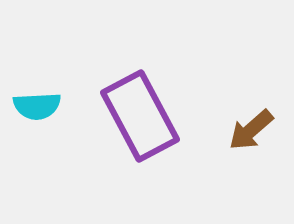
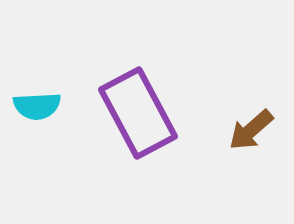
purple rectangle: moved 2 px left, 3 px up
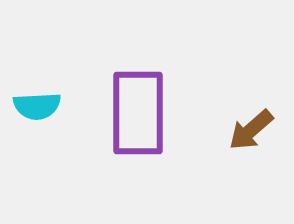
purple rectangle: rotated 28 degrees clockwise
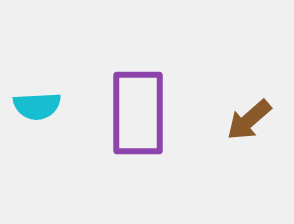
brown arrow: moved 2 px left, 10 px up
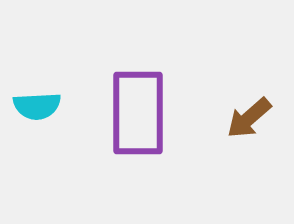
brown arrow: moved 2 px up
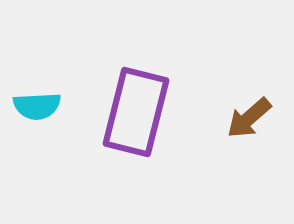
purple rectangle: moved 2 px left, 1 px up; rotated 14 degrees clockwise
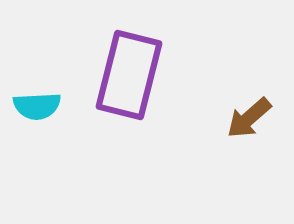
purple rectangle: moved 7 px left, 37 px up
